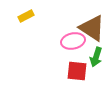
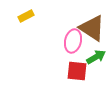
pink ellipse: rotated 65 degrees counterclockwise
green arrow: rotated 138 degrees counterclockwise
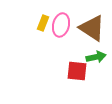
yellow rectangle: moved 17 px right, 7 px down; rotated 42 degrees counterclockwise
pink ellipse: moved 12 px left, 16 px up
green arrow: rotated 18 degrees clockwise
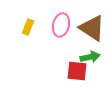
yellow rectangle: moved 15 px left, 4 px down
green arrow: moved 6 px left
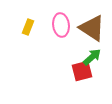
pink ellipse: rotated 20 degrees counterclockwise
green arrow: moved 2 px right; rotated 30 degrees counterclockwise
red square: moved 5 px right; rotated 20 degrees counterclockwise
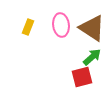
red square: moved 6 px down
